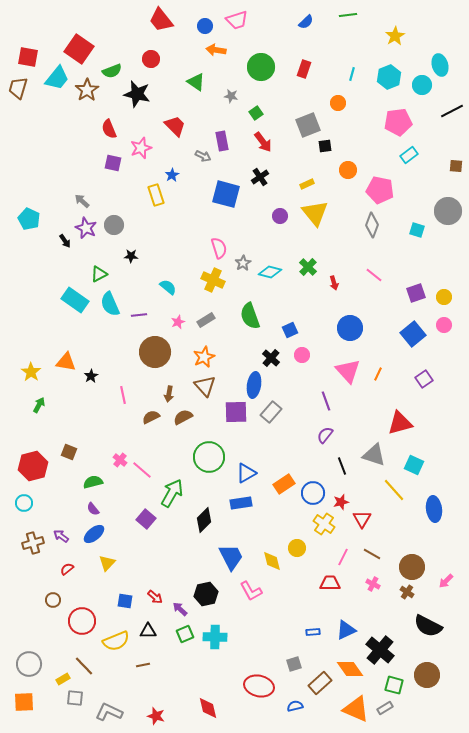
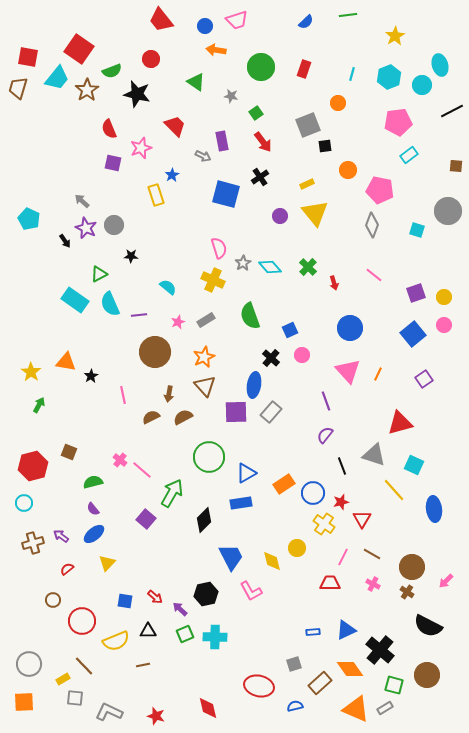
cyan diamond at (270, 272): moved 5 px up; rotated 35 degrees clockwise
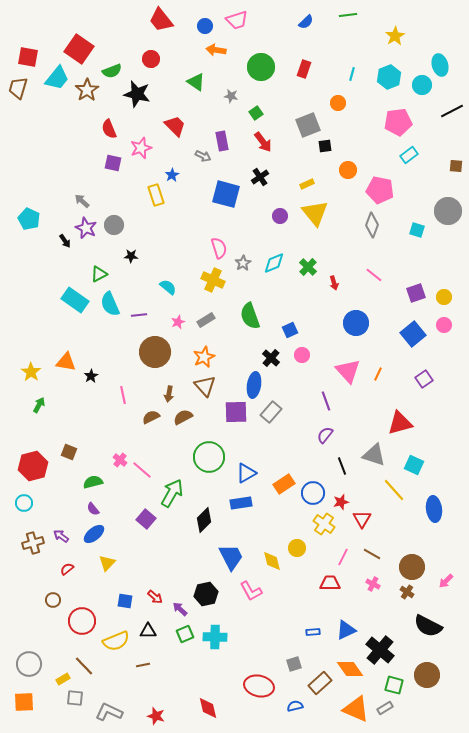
cyan diamond at (270, 267): moved 4 px right, 4 px up; rotated 70 degrees counterclockwise
blue circle at (350, 328): moved 6 px right, 5 px up
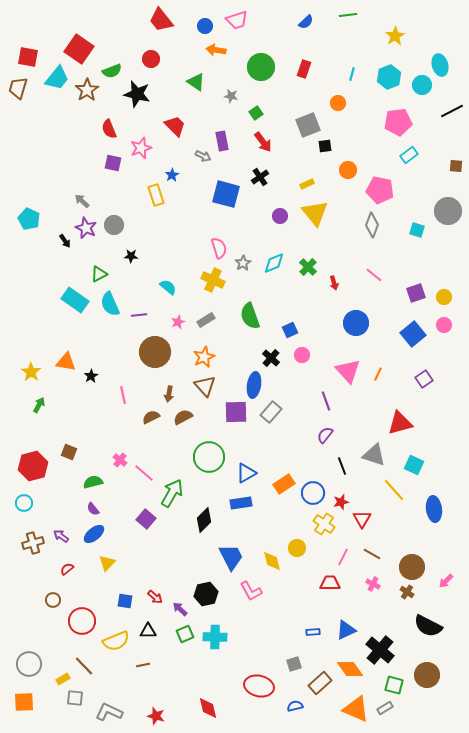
pink line at (142, 470): moved 2 px right, 3 px down
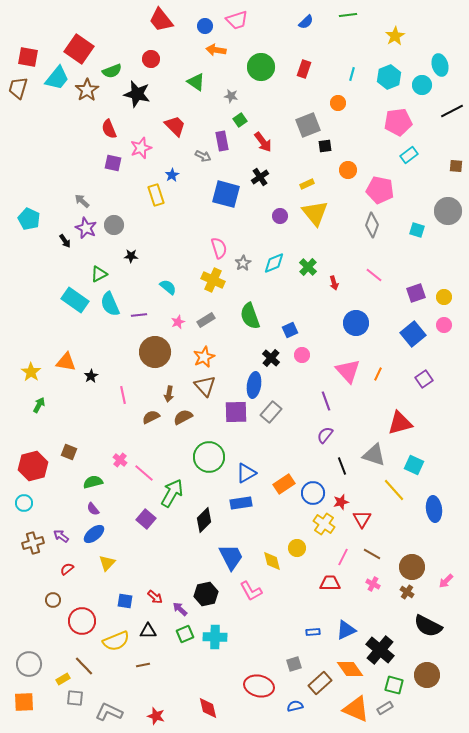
green square at (256, 113): moved 16 px left, 7 px down
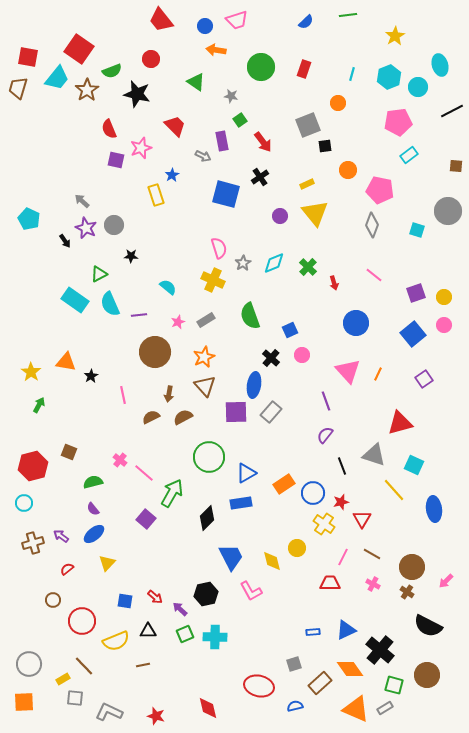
cyan circle at (422, 85): moved 4 px left, 2 px down
purple square at (113, 163): moved 3 px right, 3 px up
black diamond at (204, 520): moved 3 px right, 2 px up
